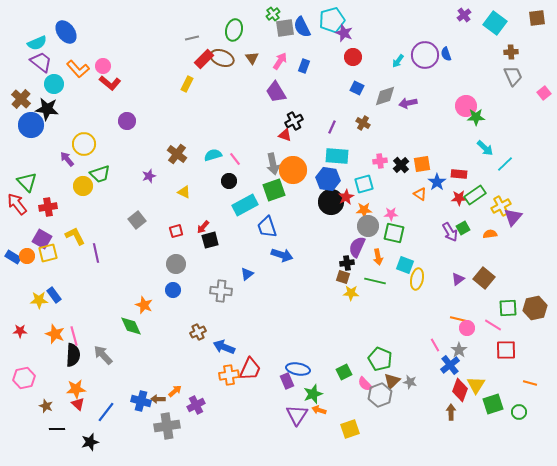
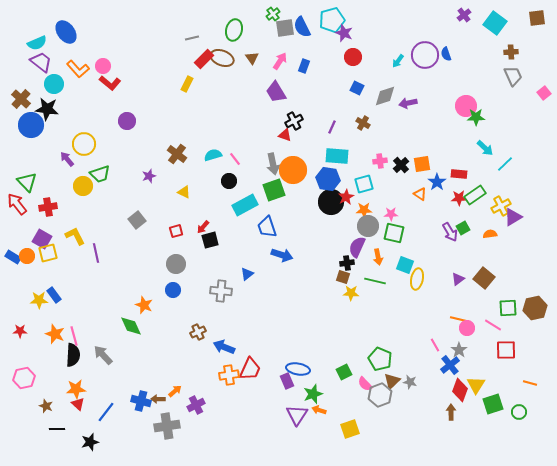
purple triangle at (513, 217): rotated 18 degrees clockwise
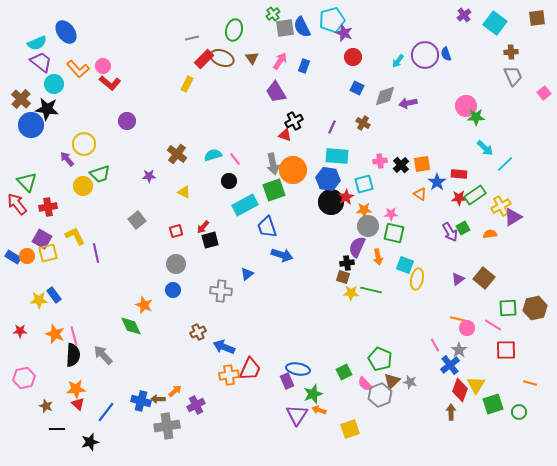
purple star at (149, 176): rotated 16 degrees clockwise
green line at (375, 281): moved 4 px left, 9 px down
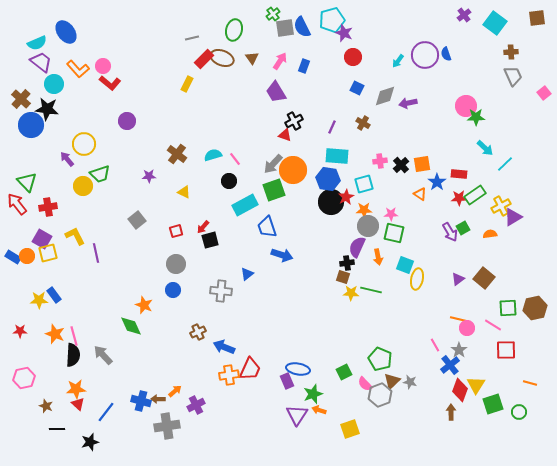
gray arrow at (273, 164): rotated 55 degrees clockwise
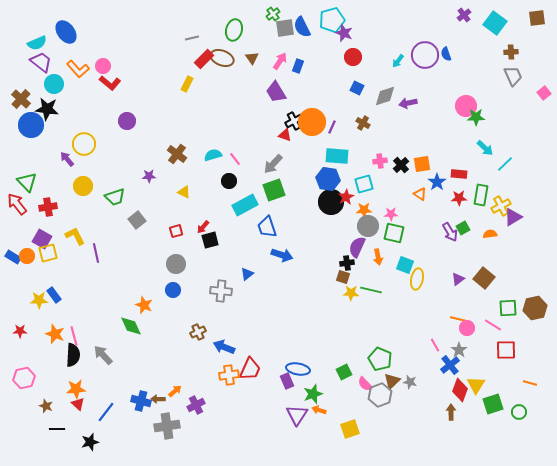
blue rectangle at (304, 66): moved 6 px left
orange circle at (293, 170): moved 19 px right, 48 px up
green trapezoid at (100, 174): moved 15 px right, 23 px down
green rectangle at (475, 195): moved 6 px right; rotated 45 degrees counterclockwise
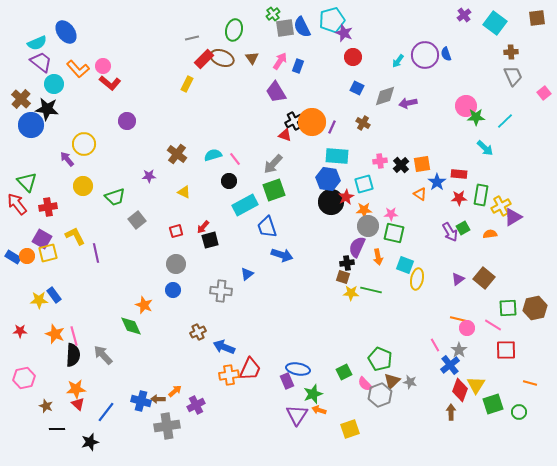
cyan line at (505, 164): moved 43 px up
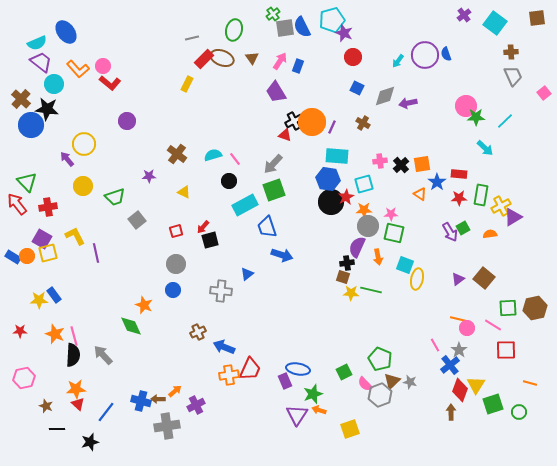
purple rectangle at (287, 381): moved 2 px left
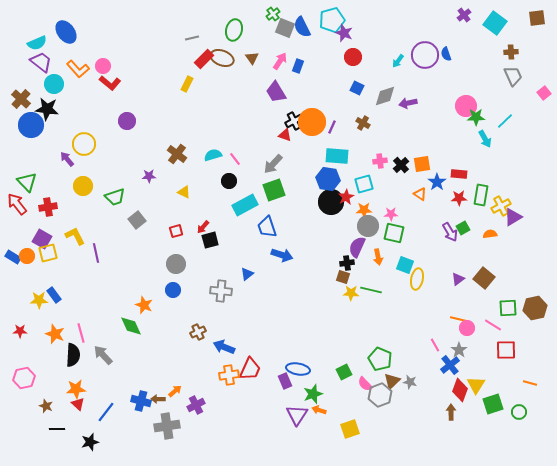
gray square at (285, 28): rotated 30 degrees clockwise
cyan arrow at (485, 148): moved 9 px up; rotated 18 degrees clockwise
pink line at (74, 336): moved 7 px right, 3 px up
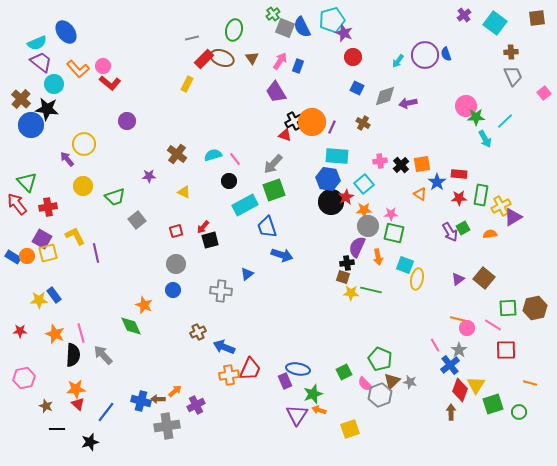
cyan square at (364, 184): rotated 24 degrees counterclockwise
